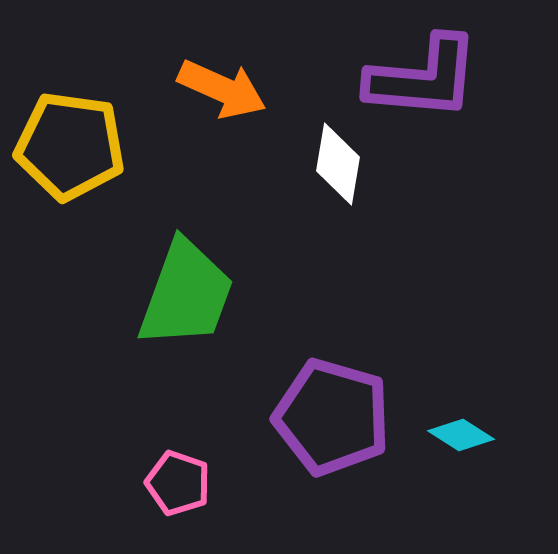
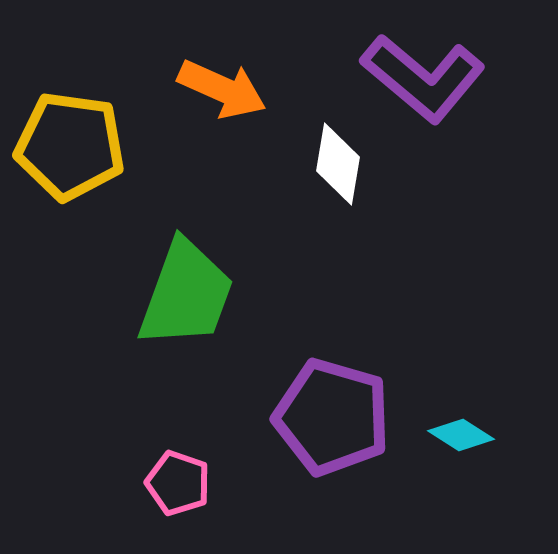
purple L-shape: rotated 35 degrees clockwise
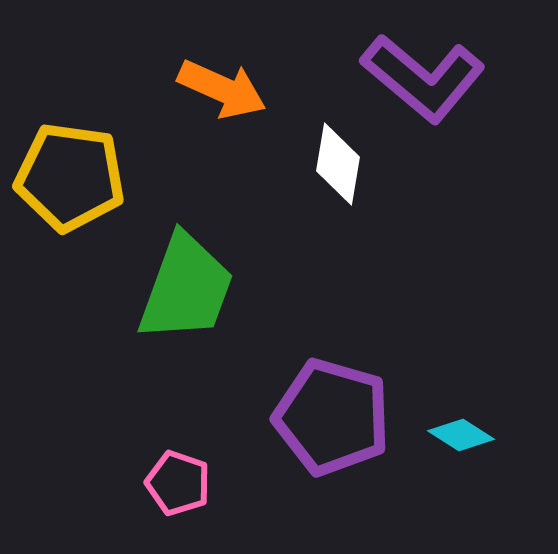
yellow pentagon: moved 31 px down
green trapezoid: moved 6 px up
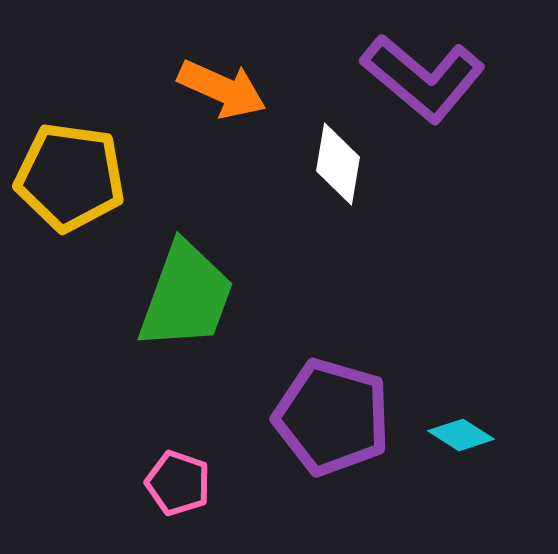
green trapezoid: moved 8 px down
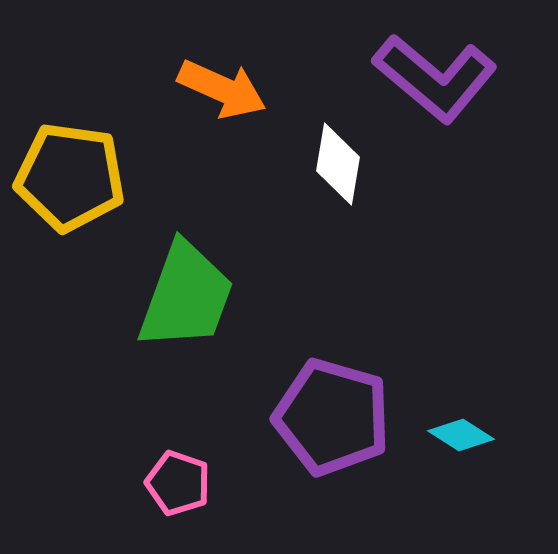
purple L-shape: moved 12 px right
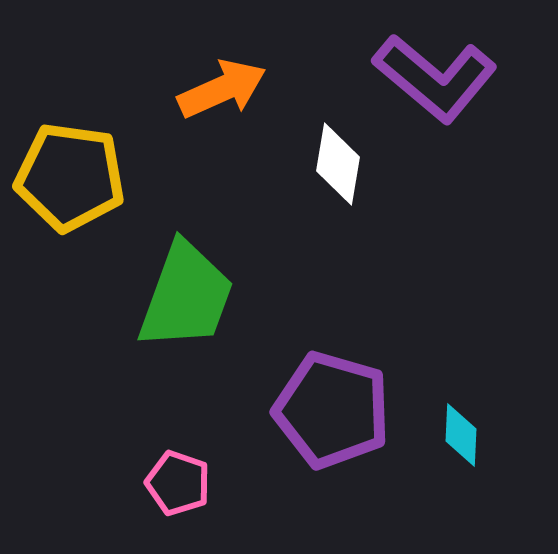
orange arrow: rotated 48 degrees counterclockwise
purple pentagon: moved 7 px up
cyan diamond: rotated 60 degrees clockwise
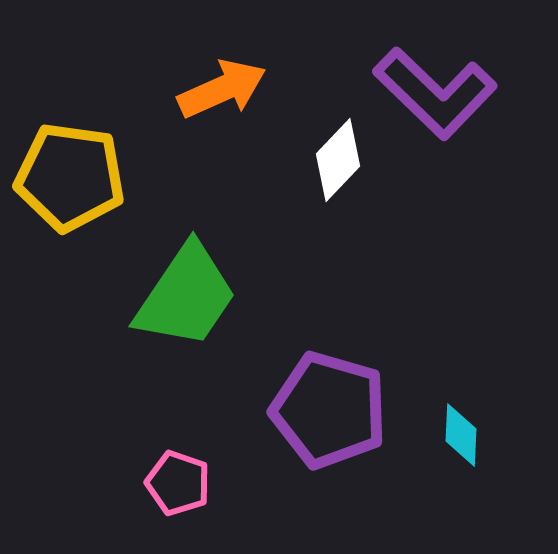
purple L-shape: moved 15 px down; rotated 4 degrees clockwise
white diamond: moved 4 px up; rotated 34 degrees clockwise
green trapezoid: rotated 14 degrees clockwise
purple pentagon: moved 3 px left
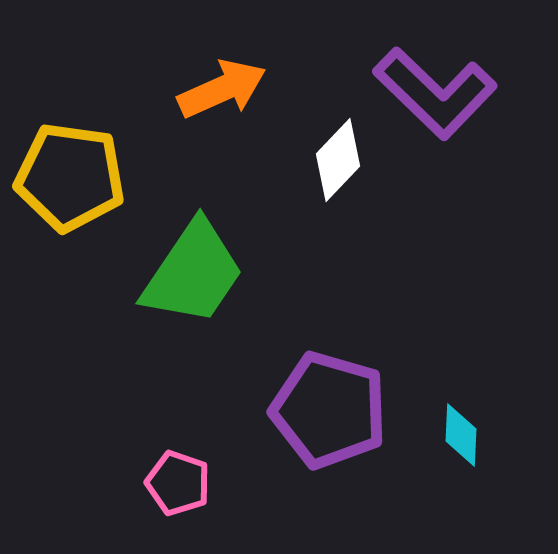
green trapezoid: moved 7 px right, 23 px up
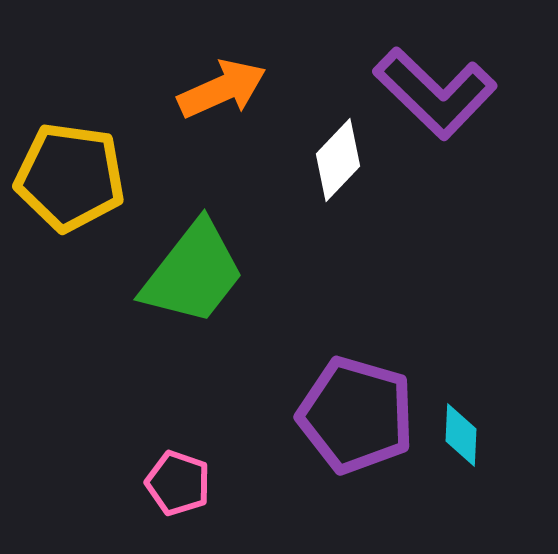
green trapezoid: rotated 4 degrees clockwise
purple pentagon: moved 27 px right, 5 px down
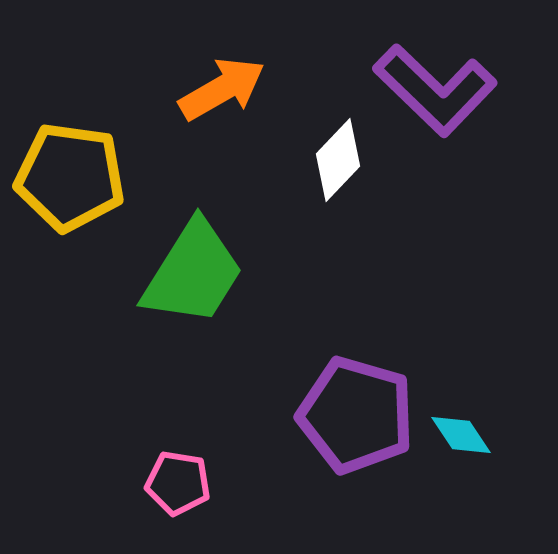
orange arrow: rotated 6 degrees counterclockwise
purple L-shape: moved 3 px up
green trapezoid: rotated 6 degrees counterclockwise
cyan diamond: rotated 36 degrees counterclockwise
pink pentagon: rotated 10 degrees counterclockwise
